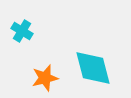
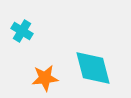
orange star: rotated 8 degrees clockwise
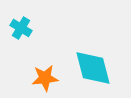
cyan cross: moved 1 px left, 3 px up
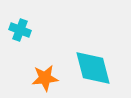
cyan cross: moved 1 px left, 2 px down; rotated 10 degrees counterclockwise
